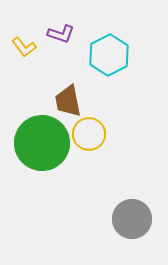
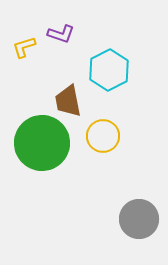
yellow L-shape: rotated 110 degrees clockwise
cyan hexagon: moved 15 px down
yellow circle: moved 14 px right, 2 px down
gray circle: moved 7 px right
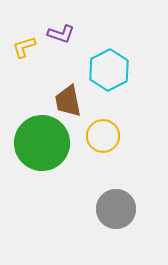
gray circle: moved 23 px left, 10 px up
